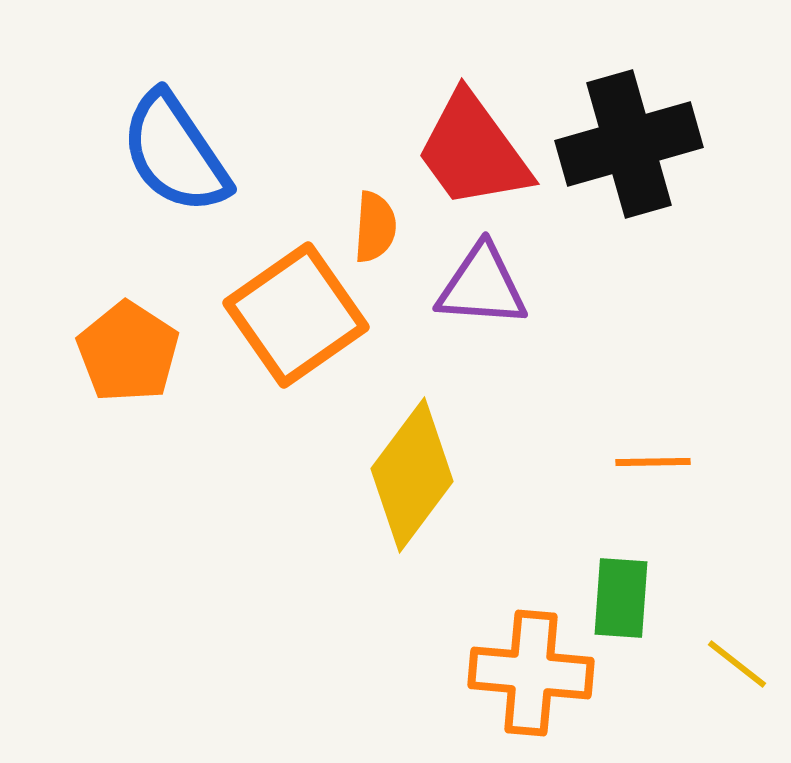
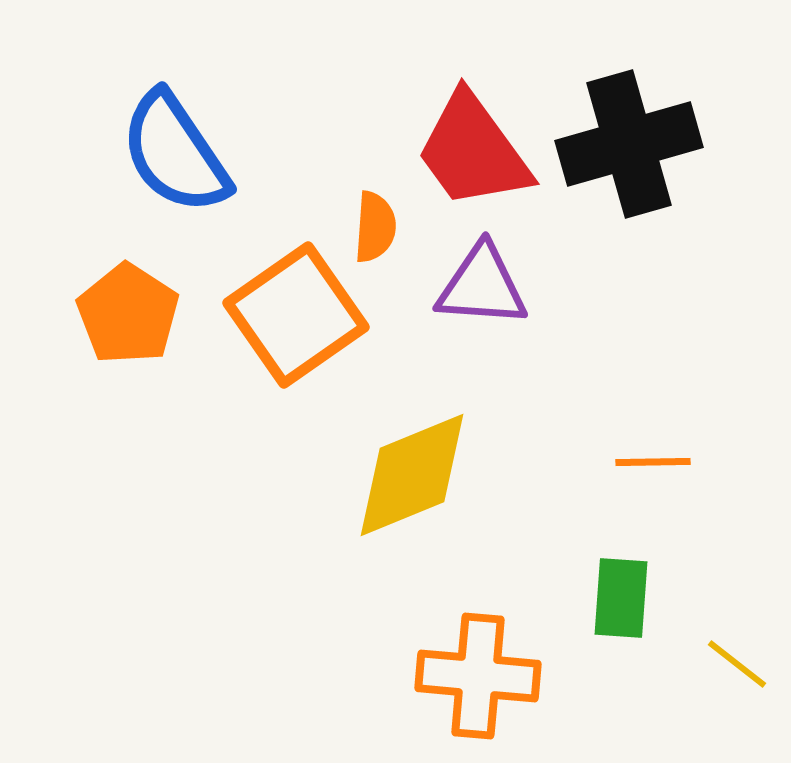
orange pentagon: moved 38 px up
yellow diamond: rotated 31 degrees clockwise
orange cross: moved 53 px left, 3 px down
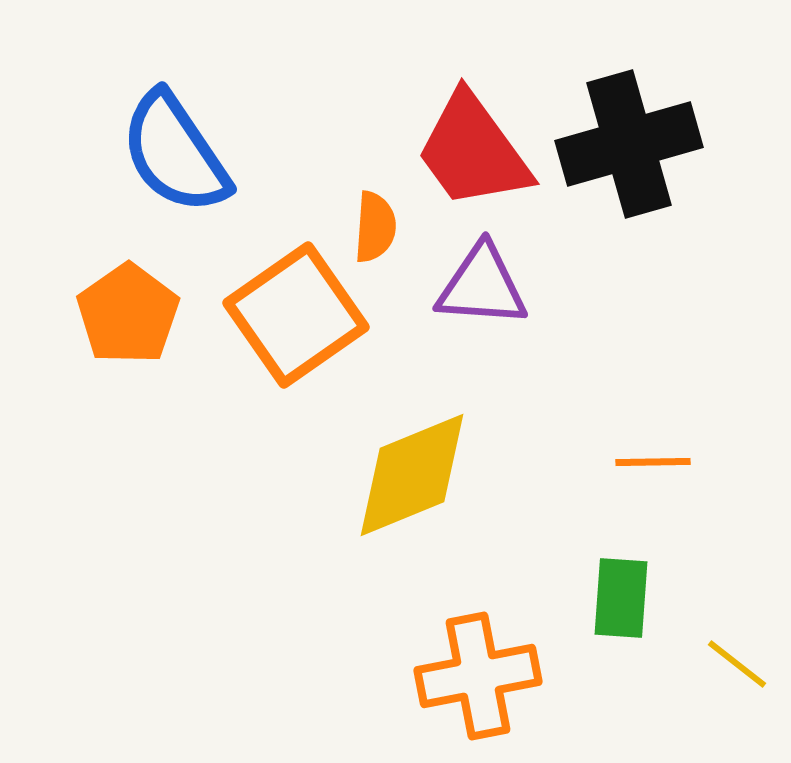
orange pentagon: rotated 4 degrees clockwise
orange cross: rotated 16 degrees counterclockwise
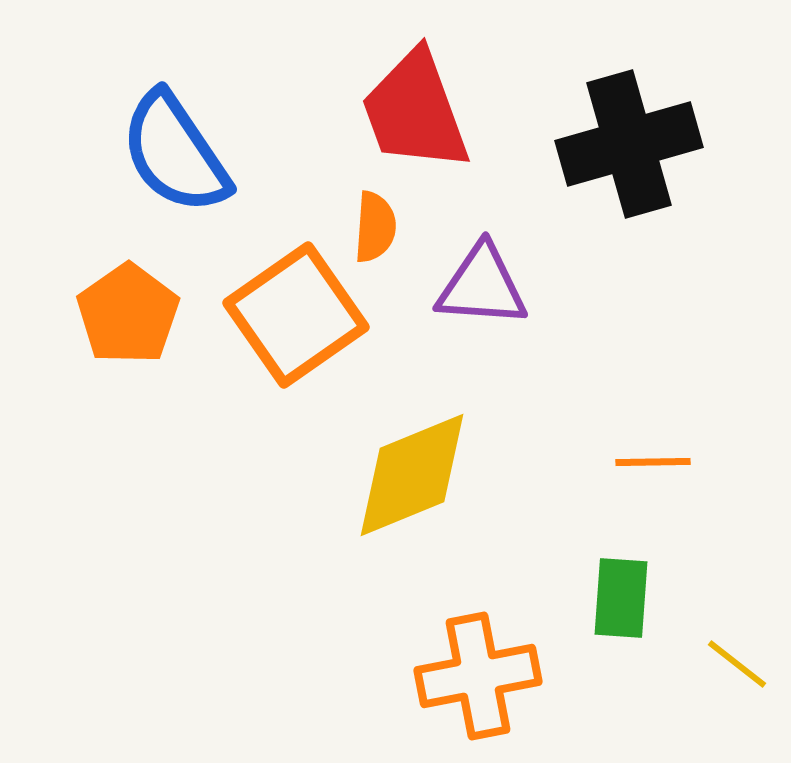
red trapezoid: moved 58 px left, 40 px up; rotated 16 degrees clockwise
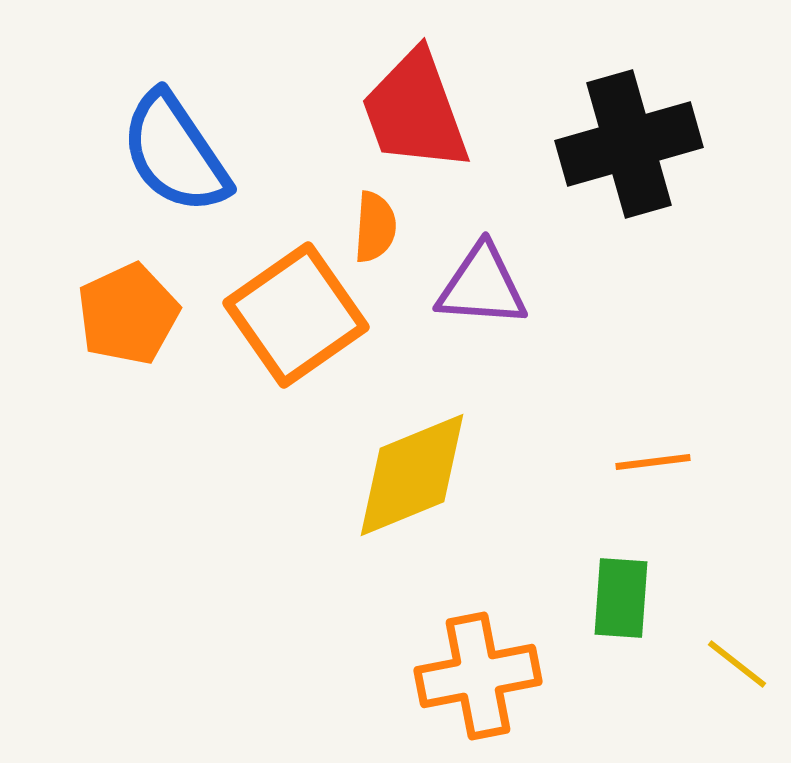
orange pentagon: rotated 10 degrees clockwise
orange line: rotated 6 degrees counterclockwise
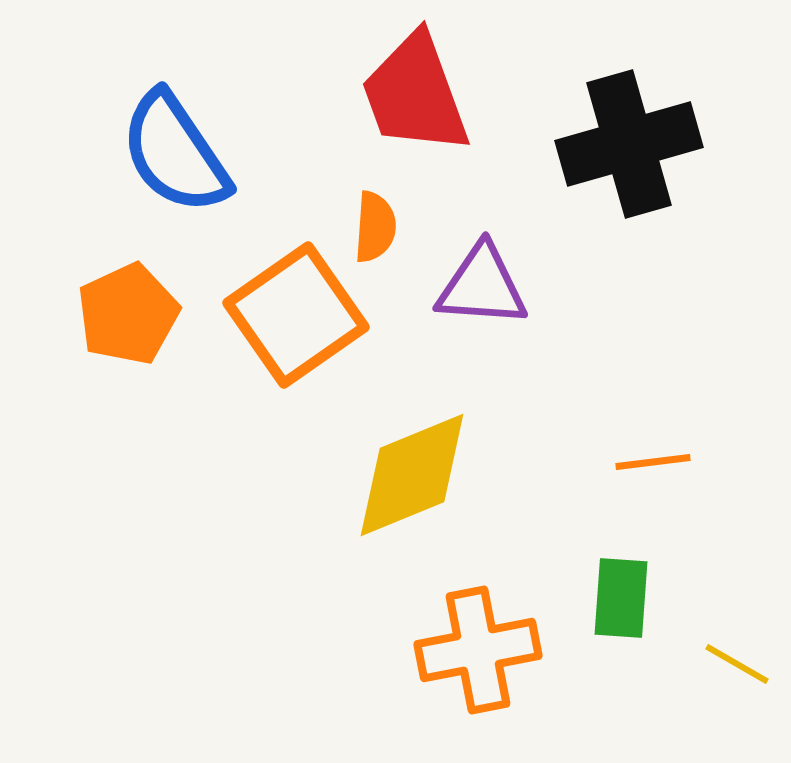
red trapezoid: moved 17 px up
yellow line: rotated 8 degrees counterclockwise
orange cross: moved 26 px up
